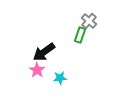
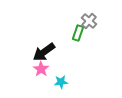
green rectangle: moved 2 px left, 2 px up
pink star: moved 4 px right, 1 px up
cyan star: moved 1 px right, 4 px down
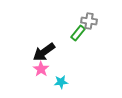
gray cross: rotated 35 degrees counterclockwise
green rectangle: rotated 21 degrees clockwise
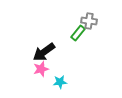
pink star: rotated 21 degrees clockwise
cyan star: moved 1 px left
